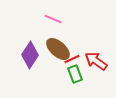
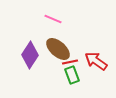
red line: moved 2 px left, 3 px down; rotated 14 degrees clockwise
green rectangle: moved 3 px left, 1 px down
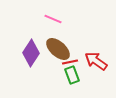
purple diamond: moved 1 px right, 2 px up
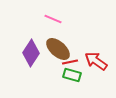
green rectangle: rotated 54 degrees counterclockwise
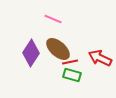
red arrow: moved 4 px right, 3 px up; rotated 10 degrees counterclockwise
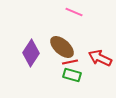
pink line: moved 21 px right, 7 px up
brown ellipse: moved 4 px right, 2 px up
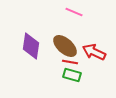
brown ellipse: moved 3 px right, 1 px up
purple diamond: moved 7 px up; rotated 24 degrees counterclockwise
red arrow: moved 6 px left, 6 px up
red line: rotated 21 degrees clockwise
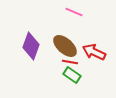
purple diamond: rotated 12 degrees clockwise
green rectangle: rotated 18 degrees clockwise
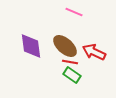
purple diamond: rotated 28 degrees counterclockwise
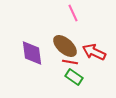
pink line: moved 1 px left, 1 px down; rotated 42 degrees clockwise
purple diamond: moved 1 px right, 7 px down
green rectangle: moved 2 px right, 2 px down
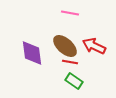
pink line: moved 3 px left; rotated 54 degrees counterclockwise
red arrow: moved 6 px up
green rectangle: moved 4 px down
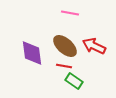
red line: moved 6 px left, 4 px down
